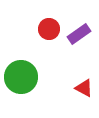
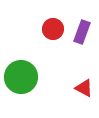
red circle: moved 4 px right
purple rectangle: moved 3 px right, 2 px up; rotated 35 degrees counterclockwise
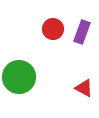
green circle: moved 2 px left
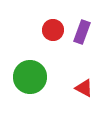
red circle: moved 1 px down
green circle: moved 11 px right
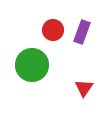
green circle: moved 2 px right, 12 px up
red triangle: rotated 36 degrees clockwise
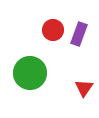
purple rectangle: moved 3 px left, 2 px down
green circle: moved 2 px left, 8 px down
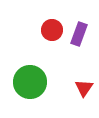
red circle: moved 1 px left
green circle: moved 9 px down
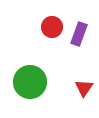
red circle: moved 3 px up
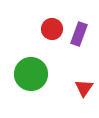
red circle: moved 2 px down
green circle: moved 1 px right, 8 px up
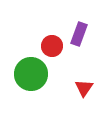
red circle: moved 17 px down
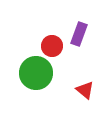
green circle: moved 5 px right, 1 px up
red triangle: moved 1 px right, 2 px down; rotated 24 degrees counterclockwise
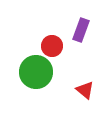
purple rectangle: moved 2 px right, 4 px up
green circle: moved 1 px up
